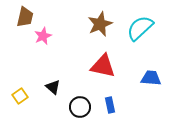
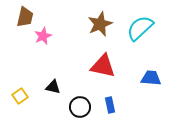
black triangle: rotated 28 degrees counterclockwise
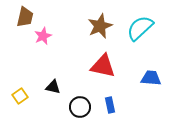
brown star: moved 2 px down
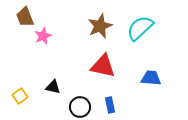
brown trapezoid: rotated 145 degrees clockwise
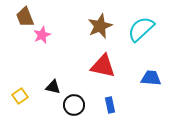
cyan semicircle: moved 1 px right, 1 px down
pink star: moved 1 px left, 1 px up
black circle: moved 6 px left, 2 px up
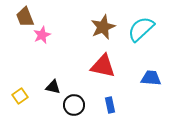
brown star: moved 3 px right, 1 px down
